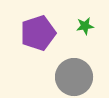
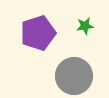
gray circle: moved 1 px up
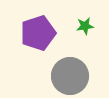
gray circle: moved 4 px left
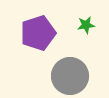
green star: moved 1 px right, 1 px up
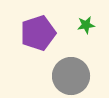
gray circle: moved 1 px right
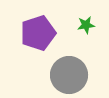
gray circle: moved 2 px left, 1 px up
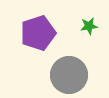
green star: moved 3 px right, 1 px down
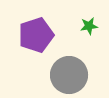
purple pentagon: moved 2 px left, 2 px down
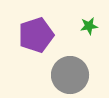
gray circle: moved 1 px right
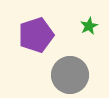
green star: rotated 18 degrees counterclockwise
